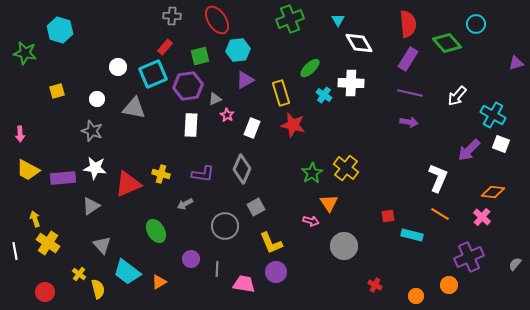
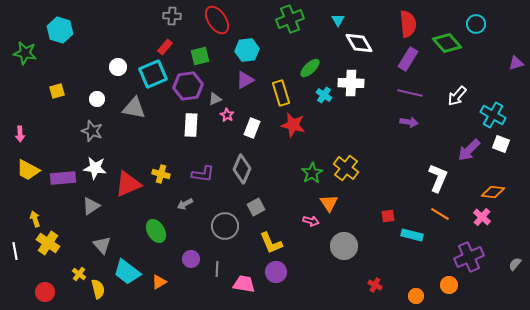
cyan hexagon at (238, 50): moved 9 px right
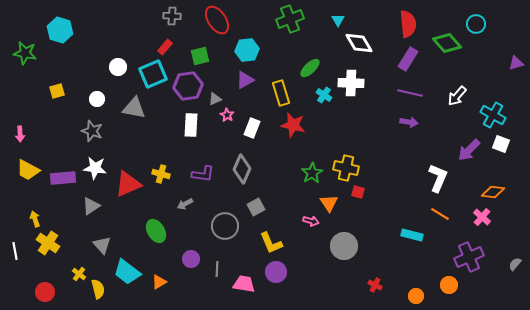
yellow cross at (346, 168): rotated 25 degrees counterclockwise
red square at (388, 216): moved 30 px left, 24 px up; rotated 24 degrees clockwise
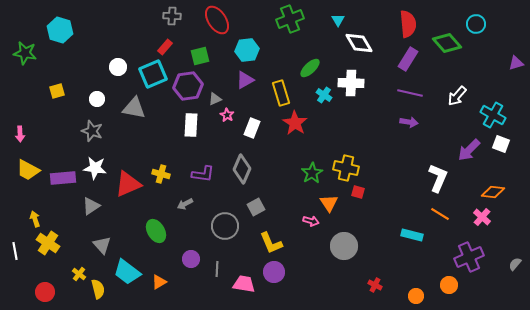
red star at (293, 125): moved 2 px right, 2 px up; rotated 20 degrees clockwise
purple circle at (276, 272): moved 2 px left
